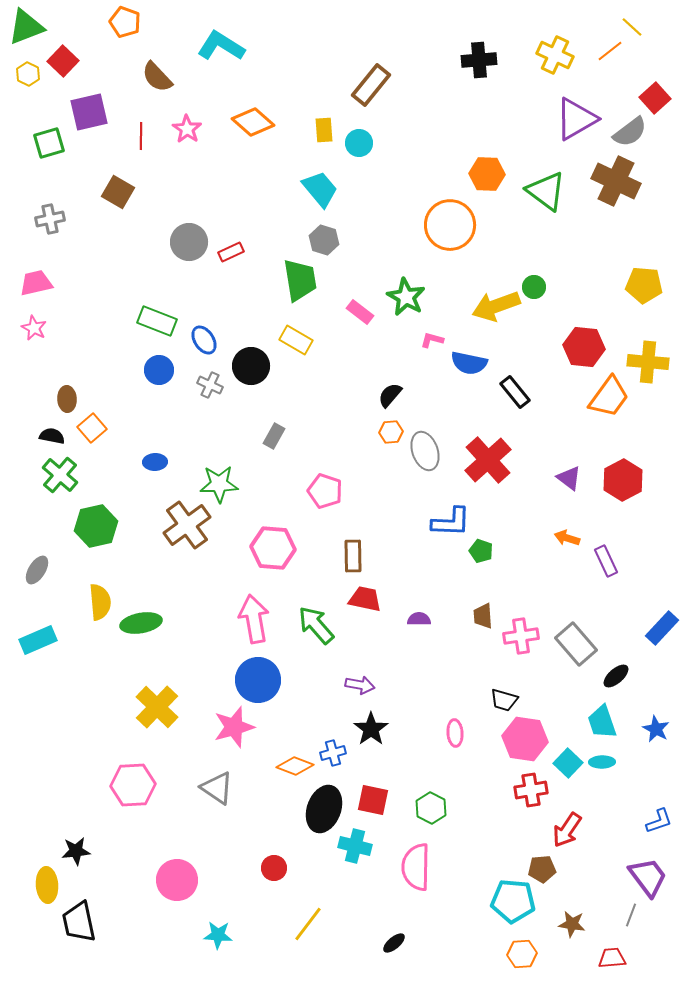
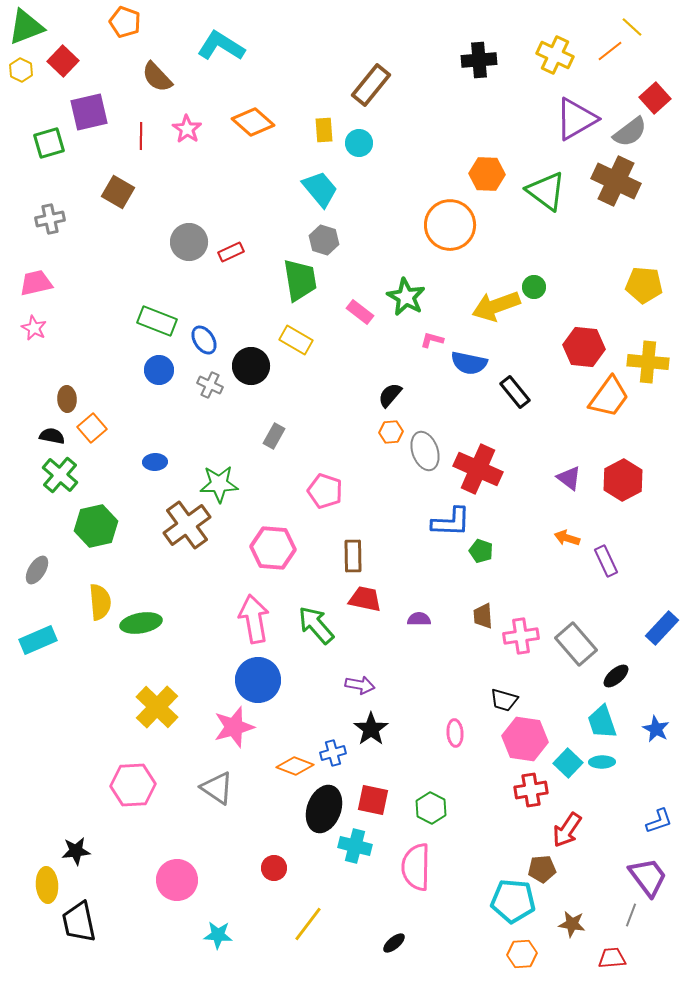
yellow hexagon at (28, 74): moved 7 px left, 4 px up
red cross at (488, 460): moved 10 px left, 9 px down; rotated 24 degrees counterclockwise
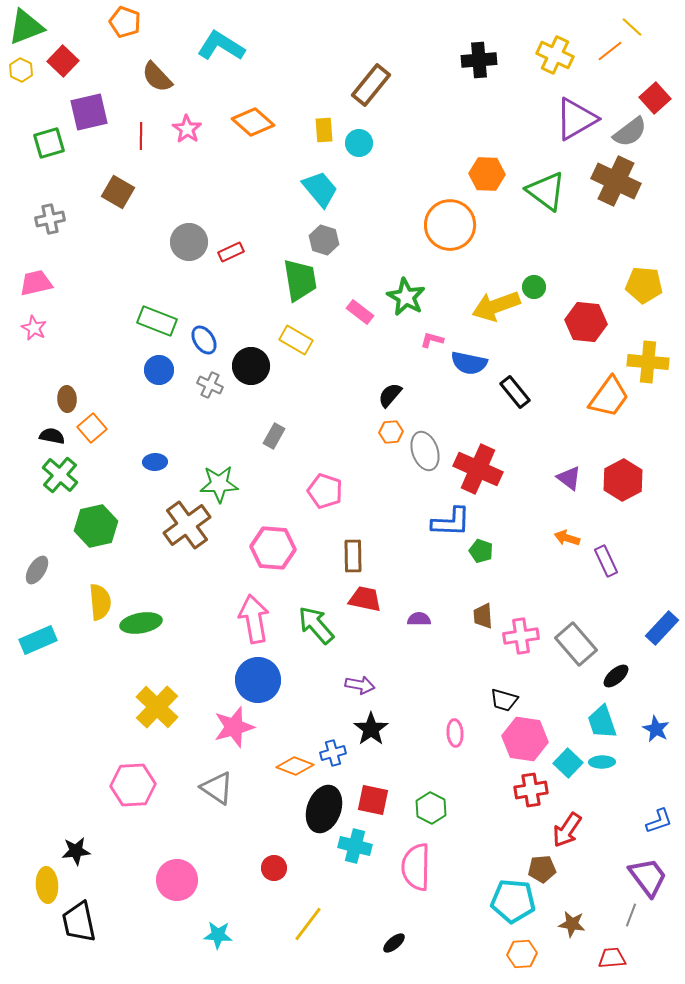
red hexagon at (584, 347): moved 2 px right, 25 px up
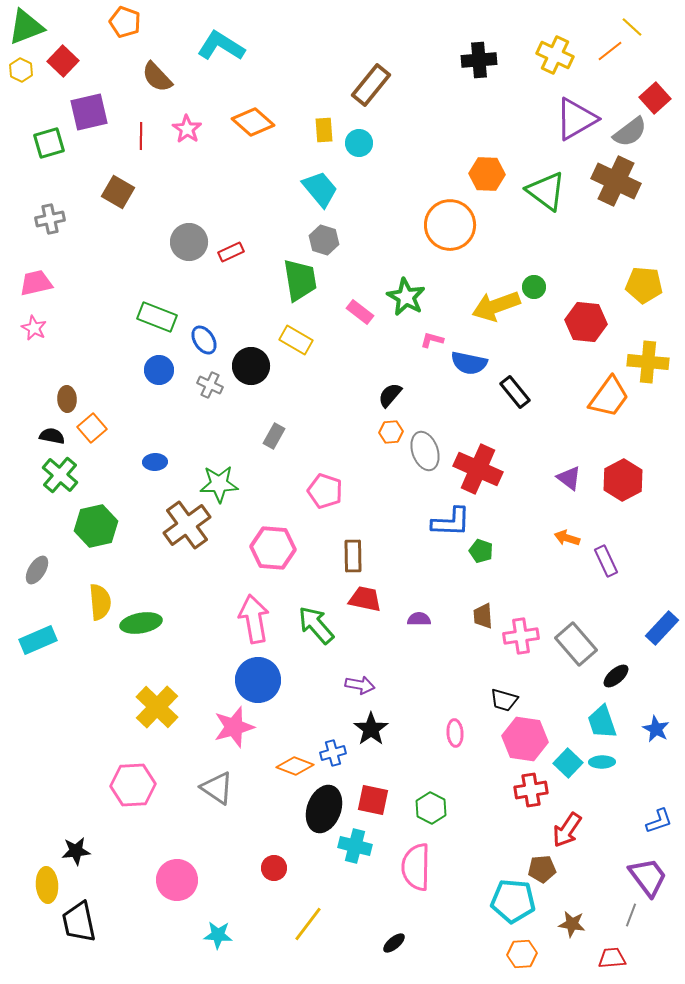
green rectangle at (157, 321): moved 4 px up
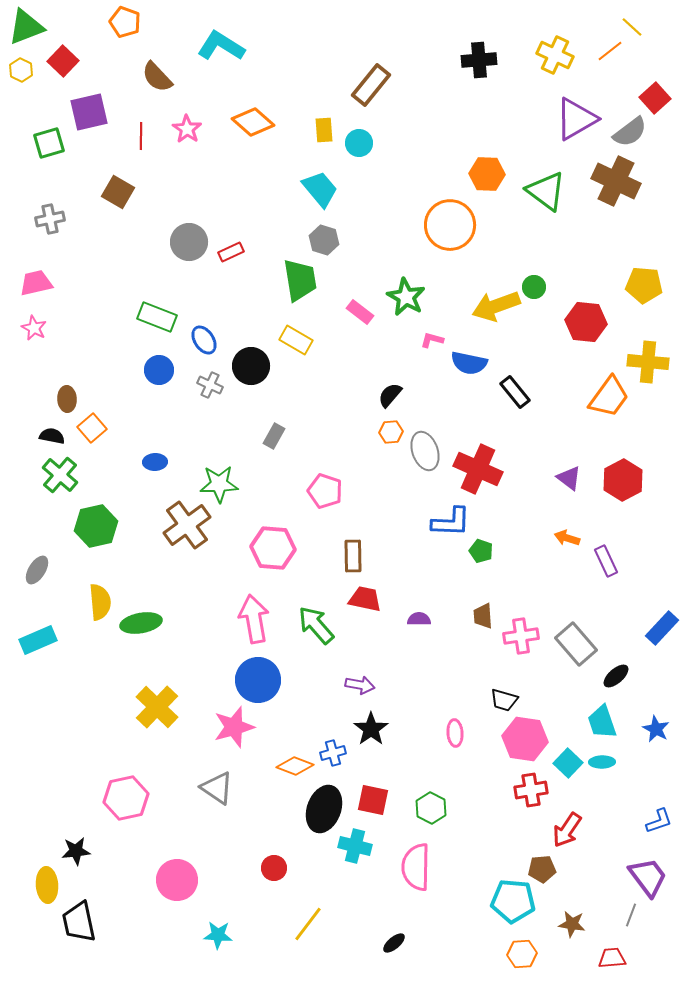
pink hexagon at (133, 785): moved 7 px left, 13 px down; rotated 9 degrees counterclockwise
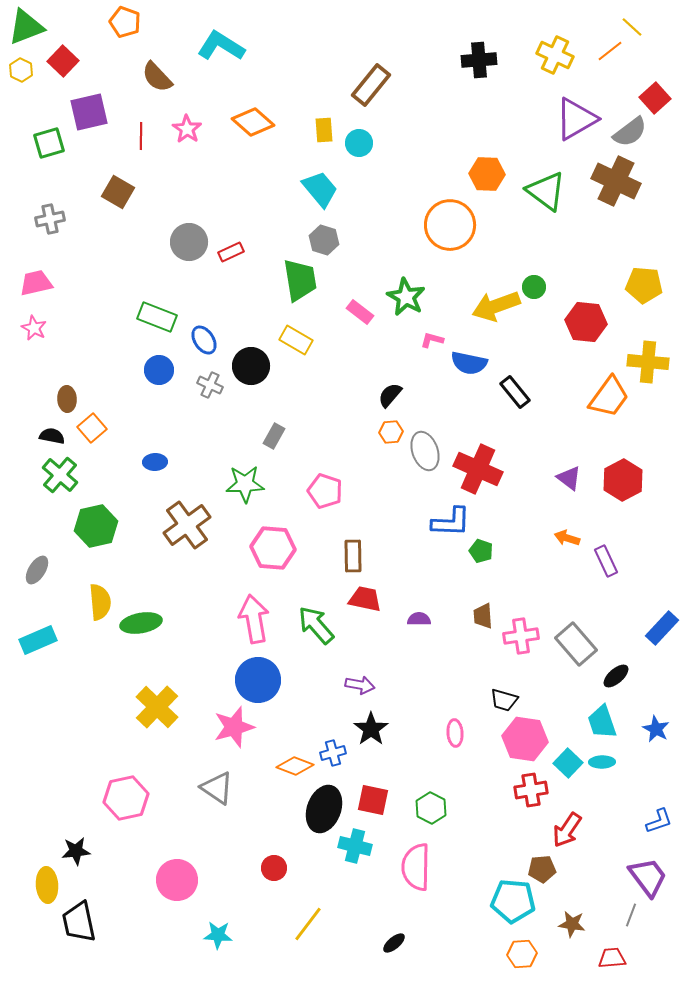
green star at (219, 484): moved 26 px right
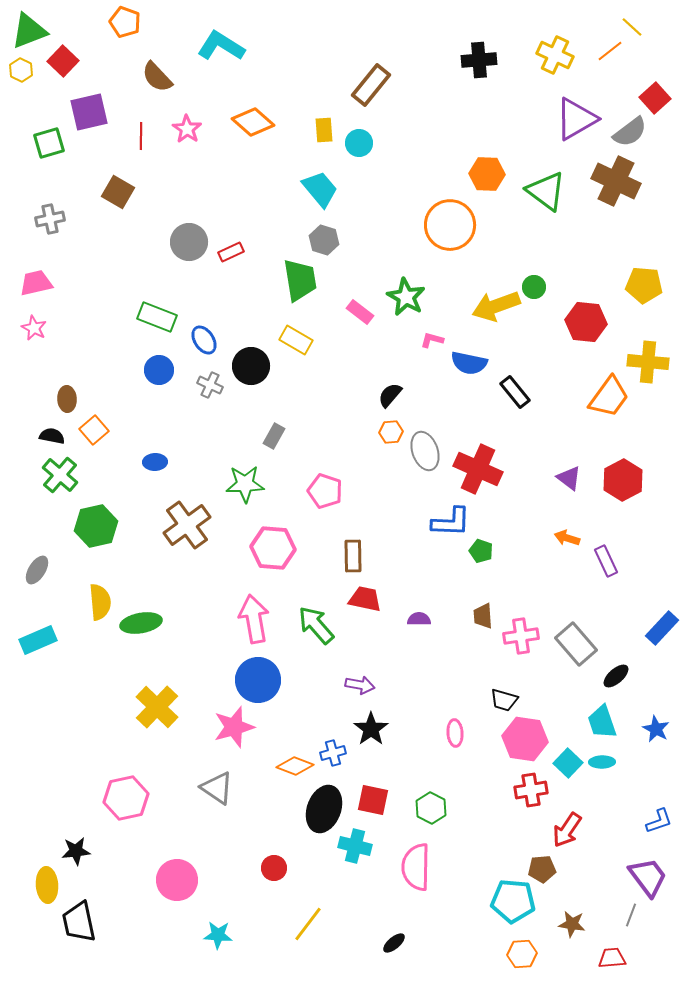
green triangle at (26, 27): moved 3 px right, 4 px down
orange square at (92, 428): moved 2 px right, 2 px down
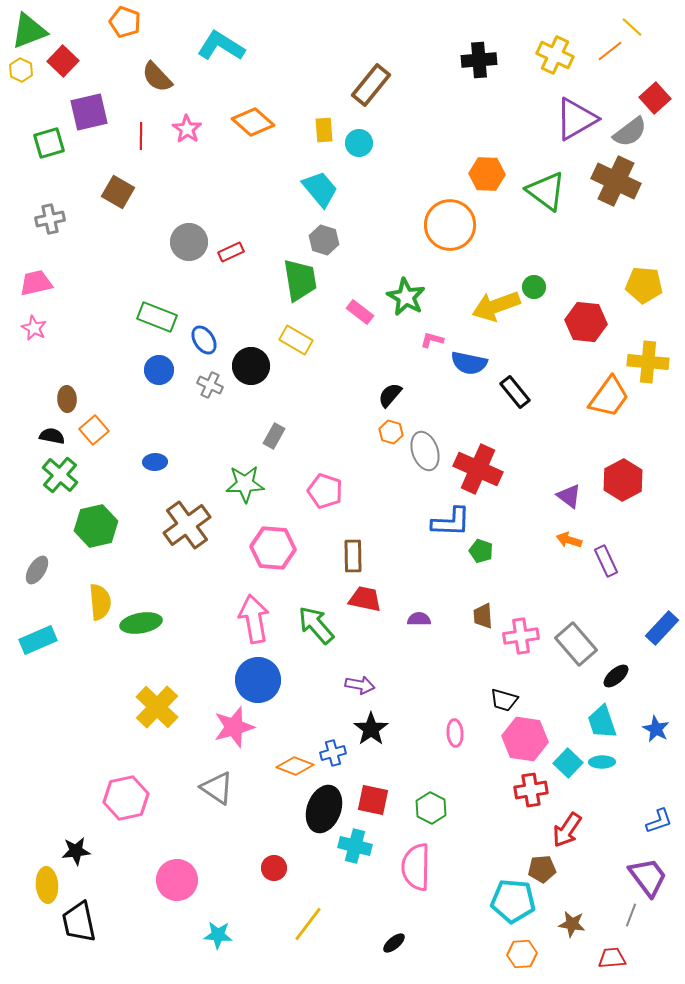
orange hexagon at (391, 432): rotated 20 degrees clockwise
purple triangle at (569, 478): moved 18 px down
orange arrow at (567, 538): moved 2 px right, 2 px down
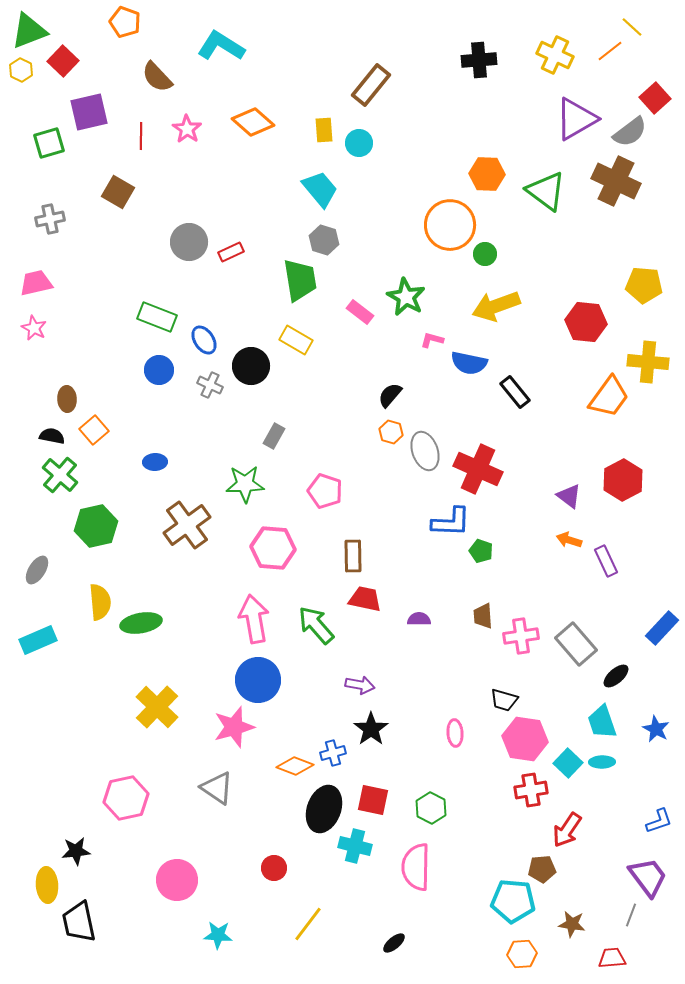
green circle at (534, 287): moved 49 px left, 33 px up
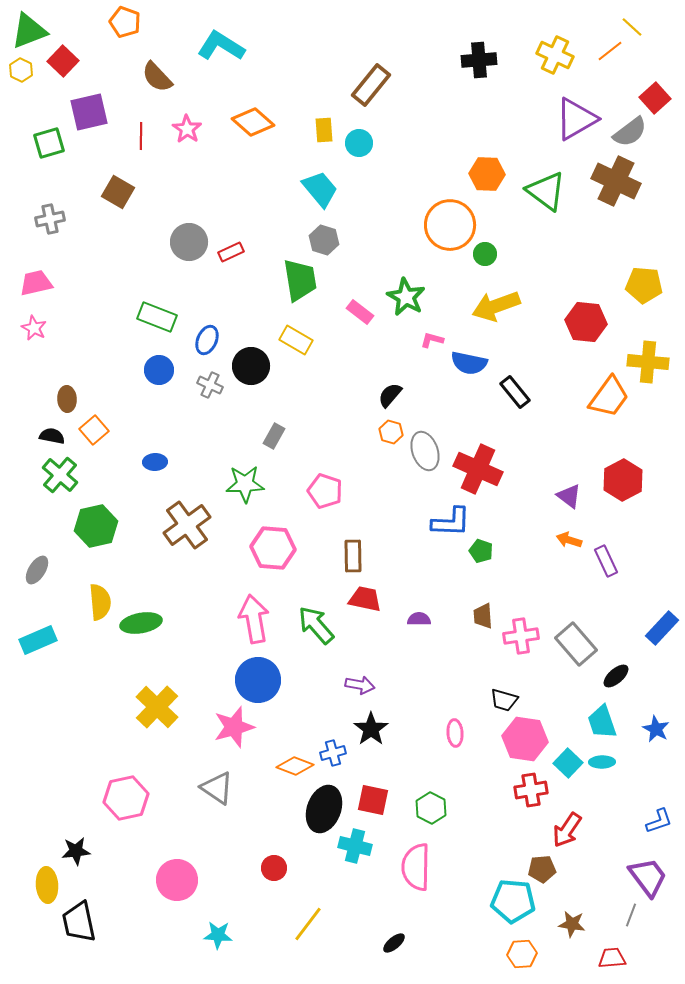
blue ellipse at (204, 340): moved 3 px right; rotated 56 degrees clockwise
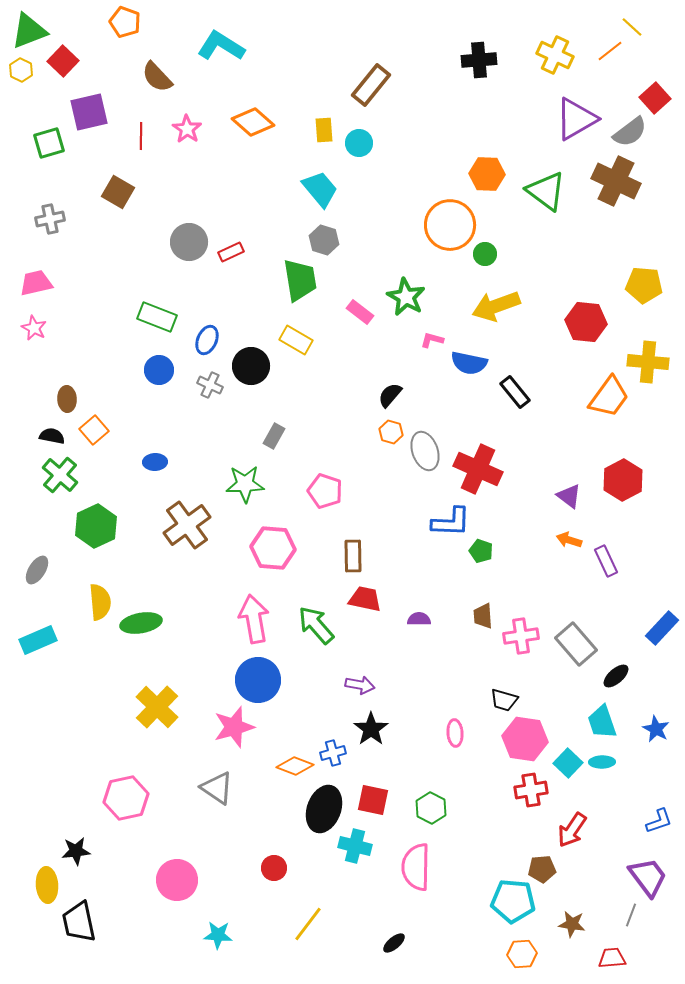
green hexagon at (96, 526): rotated 12 degrees counterclockwise
red arrow at (567, 830): moved 5 px right
